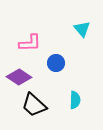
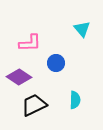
black trapezoid: rotated 112 degrees clockwise
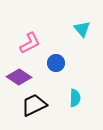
pink L-shape: rotated 25 degrees counterclockwise
cyan semicircle: moved 2 px up
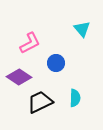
black trapezoid: moved 6 px right, 3 px up
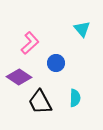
pink L-shape: rotated 15 degrees counterclockwise
black trapezoid: rotated 92 degrees counterclockwise
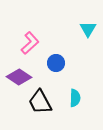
cyan triangle: moved 6 px right; rotated 12 degrees clockwise
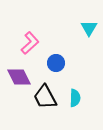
cyan triangle: moved 1 px right, 1 px up
purple diamond: rotated 30 degrees clockwise
black trapezoid: moved 5 px right, 5 px up
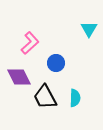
cyan triangle: moved 1 px down
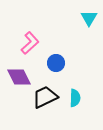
cyan triangle: moved 11 px up
black trapezoid: rotated 92 degrees clockwise
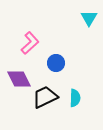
purple diamond: moved 2 px down
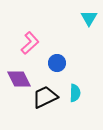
blue circle: moved 1 px right
cyan semicircle: moved 5 px up
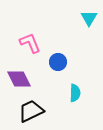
pink L-shape: rotated 70 degrees counterclockwise
blue circle: moved 1 px right, 1 px up
black trapezoid: moved 14 px left, 14 px down
